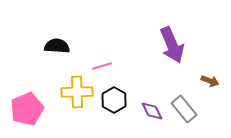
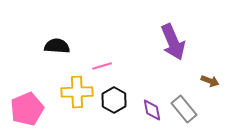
purple arrow: moved 1 px right, 3 px up
purple diamond: moved 1 px up; rotated 15 degrees clockwise
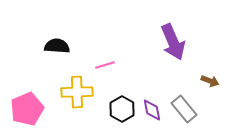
pink line: moved 3 px right, 1 px up
black hexagon: moved 8 px right, 9 px down
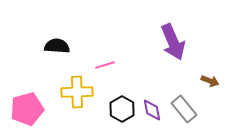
pink pentagon: rotated 8 degrees clockwise
